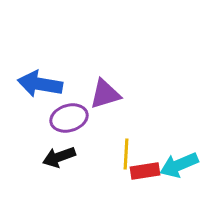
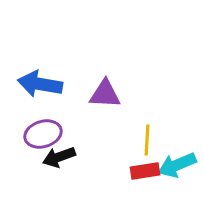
purple triangle: rotated 20 degrees clockwise
purple ellipse: moved 26 px left, 16 px down
yellow line: moved 21 px right, 14 px up
cyan arrow: moved 2 px left
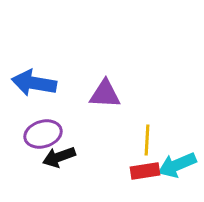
blue arrow: moved 6 px left, 1 px up
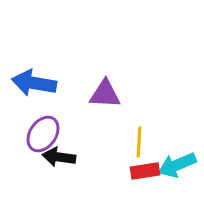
purple ellipse: rotated 39 degrees counterclockwise
yellow line: moved 8 px left, 2 px down
black arrow: rotated 28 degrees clockwise
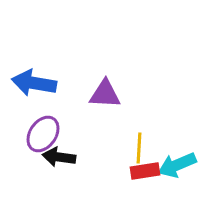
yellow line: moved 6 px down
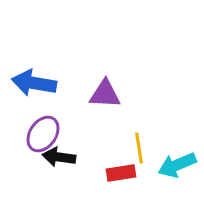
yellow line: rotated 12 degrees counterclockwise
red rectangle: moved 24 px left, 2 px down
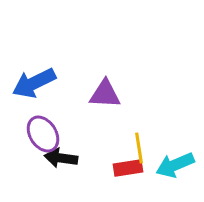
blue arrow: rotated 36 degrees counterclockwise
purple ellipse: rotated 66 degrees counterclockwise
black arrow: moved 2 px right, 1 px down
cyan arrow: moved 2 px left
red rectangle: moved 7 px right, 5 px up
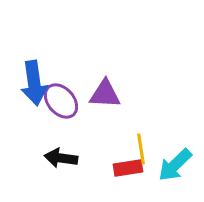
blue arrow: rotated 72 degrees counterclockwise
purple ellipse: moved 18 px right, 33 px up; rotated 9 degrees counterclockwise
yellow line: moved 2 px right, 1 px down
cyan arrow: rotated 21 degrees counterclockwise
